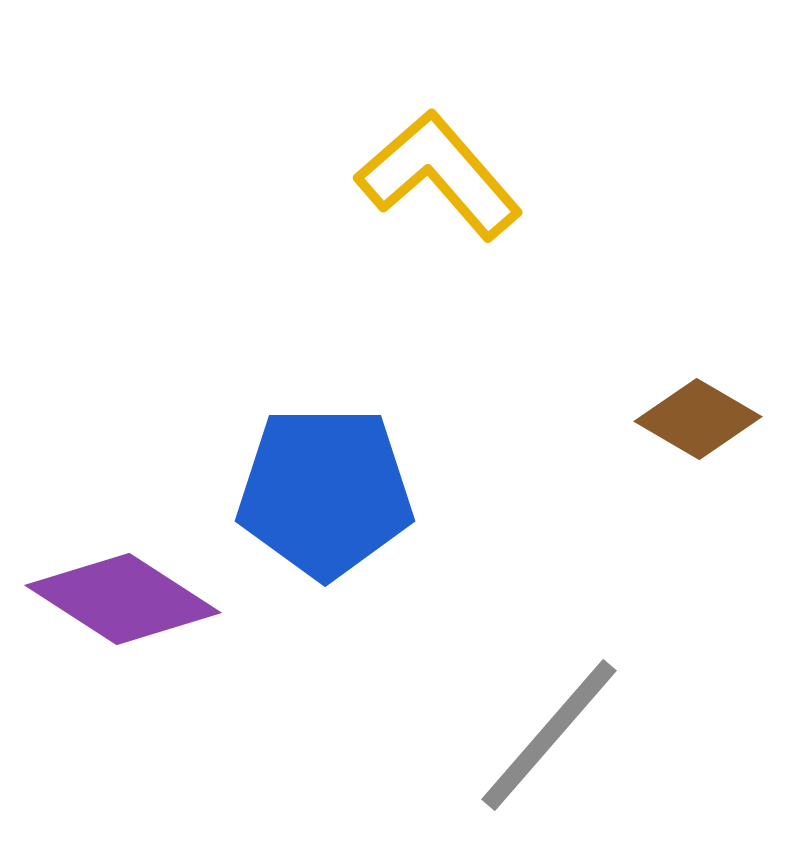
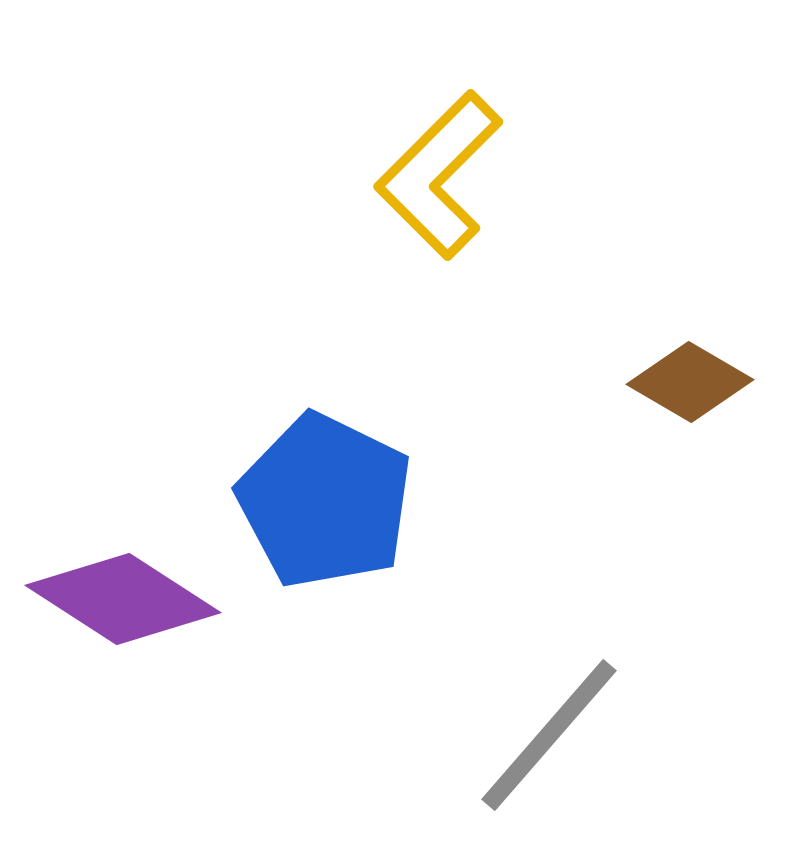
yellow L-shape: rotated 94 degrees counterclockwise
brown diamond: moved 8 px left, 37 px up
blue pentagon: moved 9 px down; rotated 26 degrees clockwise
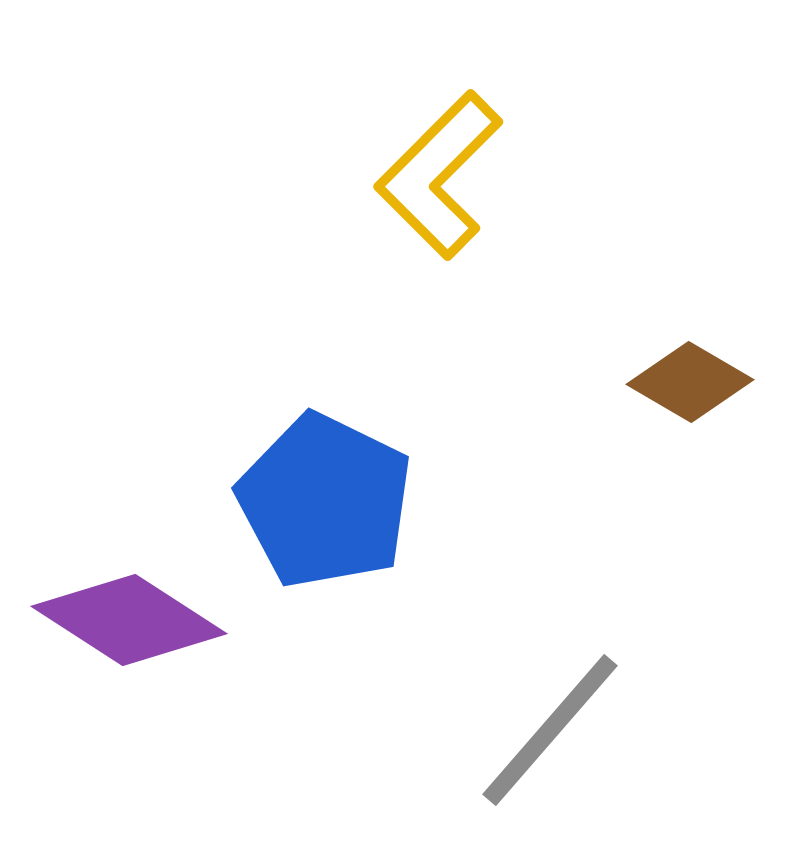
purple diamond: moved 6 px right, 21 px down
gray line: moved 1 px right, 5 px up
